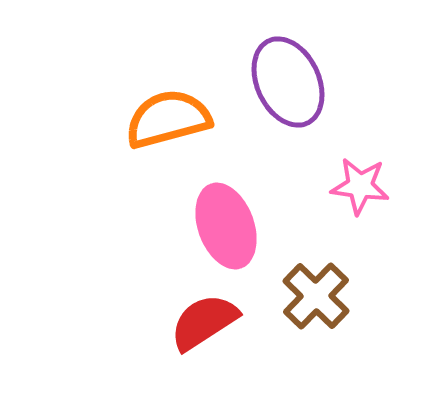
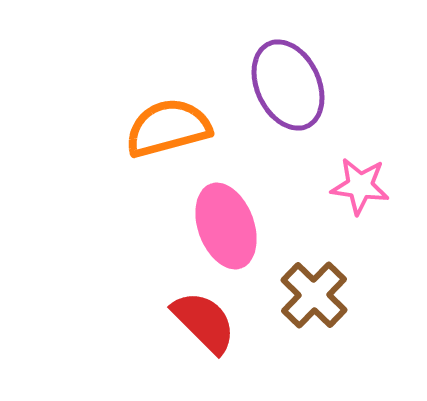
purple ellipse: moved 3 px down
orange semicircle: moved 9 px down
brown cross: moved 2 px left, 1 px up
red semicircle: rotated 78 degrees clockwise
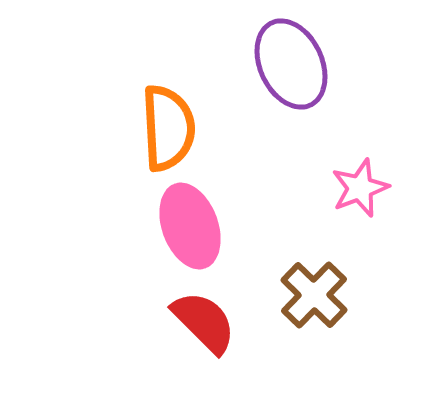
purple ellipse: moved 3 px right, 21 px up
orange semicircle: rotated 102 degrees clockwise
pink star: moved 2 px down; rotated 28 degrees counterclockwise
pink ellipse: moved 36 px left
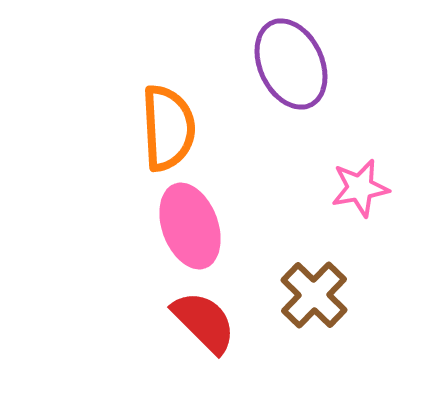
pink star: rotated 10 degrees clockwise
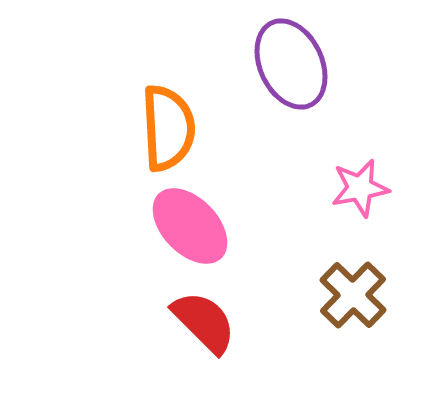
pink ellipse: rotated 24 degrees counterclockwise
brown cross: moved 39 px right
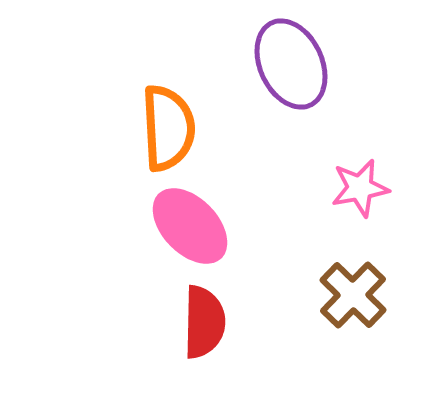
red semicircle: rotated 46 degrees clockwise
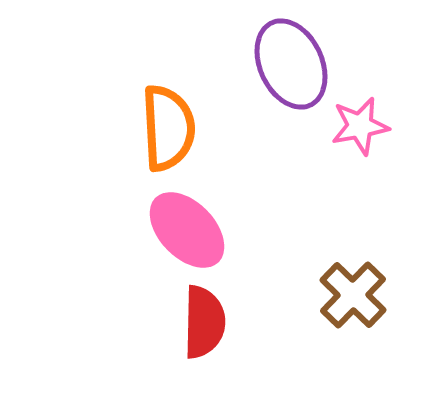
pink star: moved 62 px up
pink ellipse: moved 3 px left, 4 px down
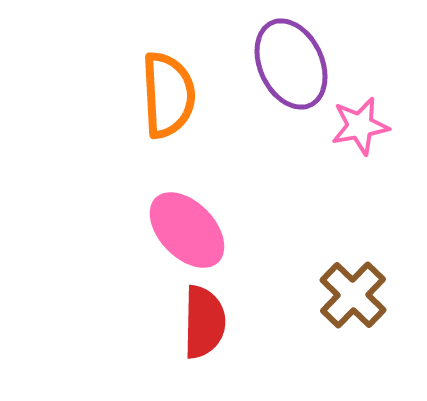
orange semicircle: moved 33 px up
